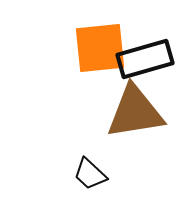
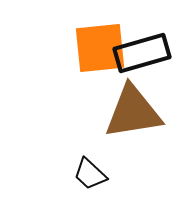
black rectangle: moved 3 px left, 6 px up
brown triangle: moved 2 px left
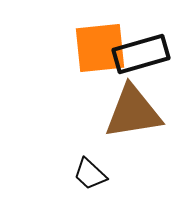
black rectangle: moved 1 px left, 1 px down
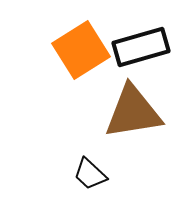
orange square: moved 19 px left, 2 px down; rotated 26 degrees counterclockwise
black rectangle: moved 7 px up
